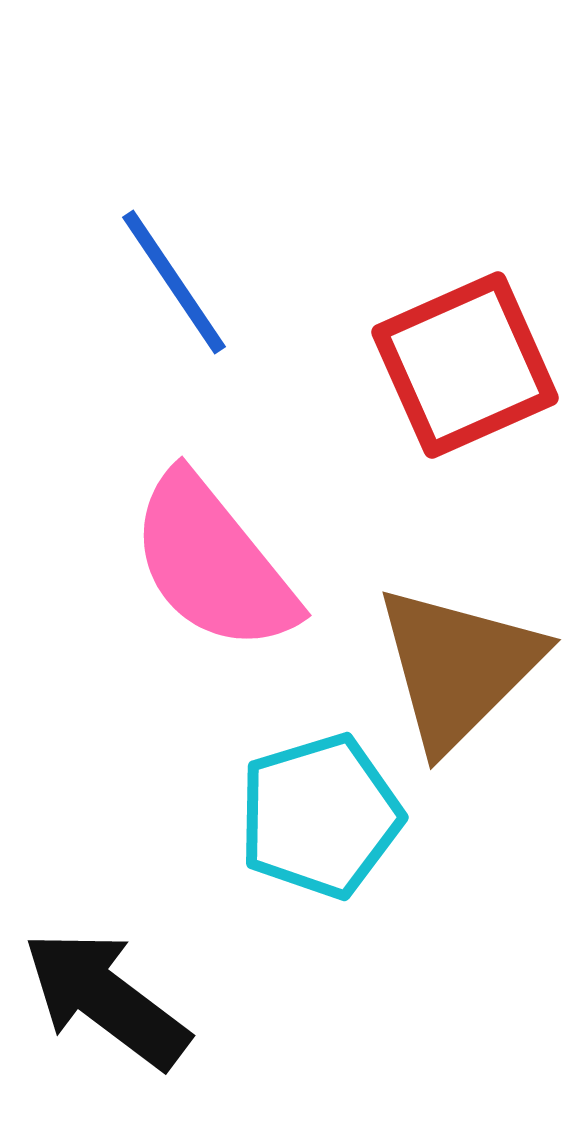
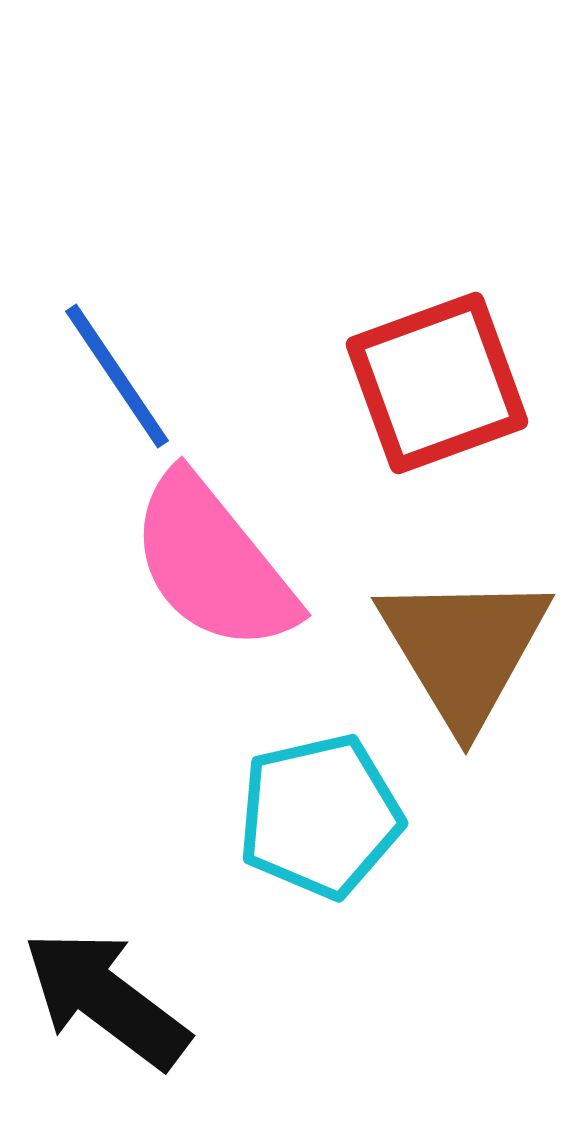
blue line: moved 57 px left, 94 px down
red square: moved 28 px left, 18 px down; rotated 4 degrees clockwise
brown triangle: moved 6 px right, 18 px up; rotated 16 degrees counterclockwise
cyan pentagon: rotated 4 degrees clockwise
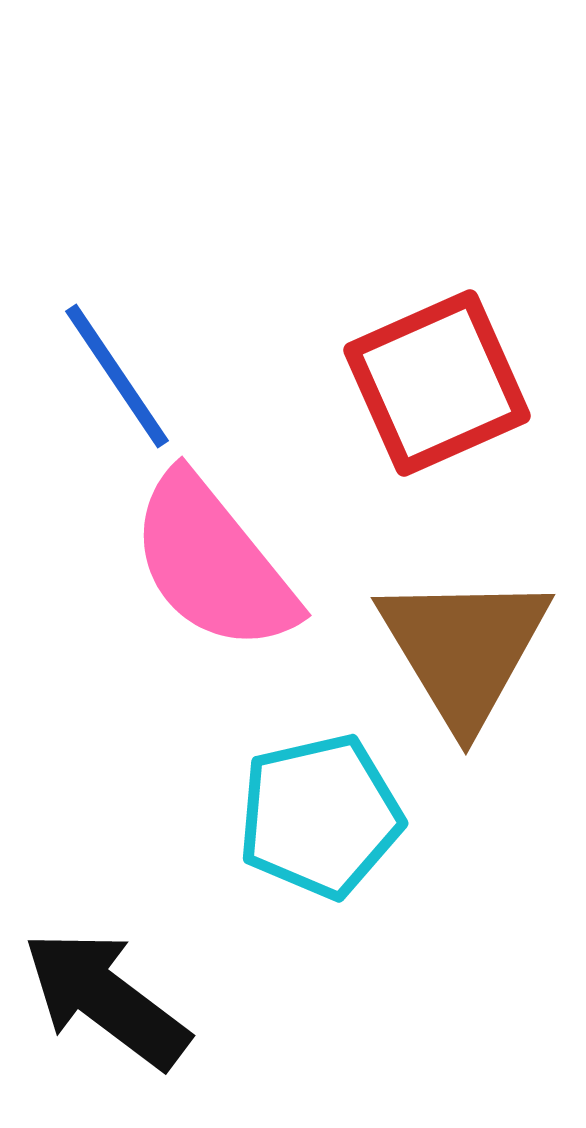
red square: rotated 4 degrees counterclockwise
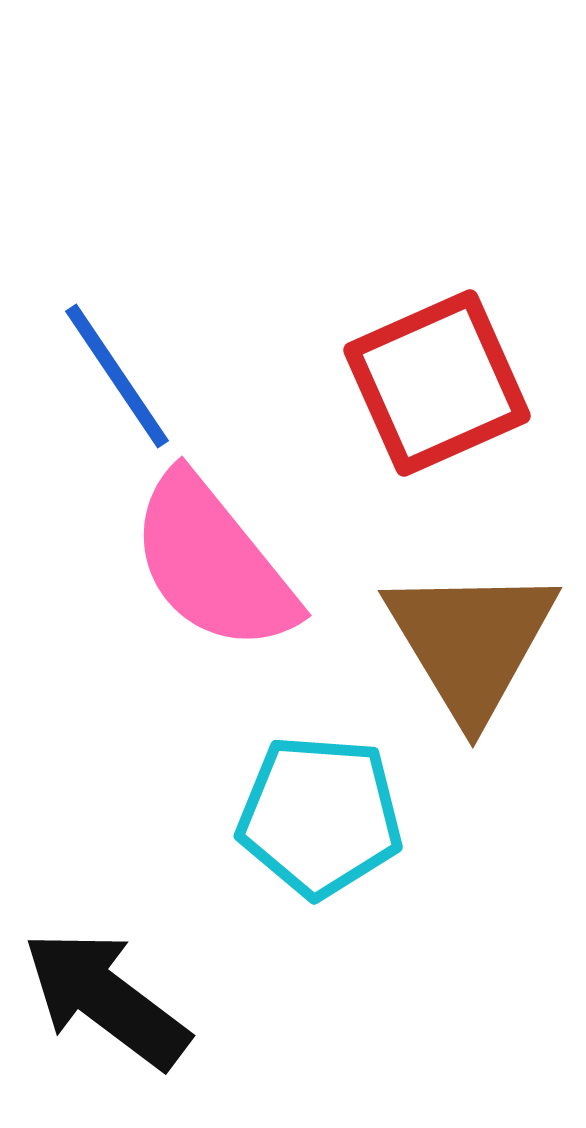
brown triangle: moved 7 px right, 7 px up
cyan pentagon: rotated 17 degrees clockwise
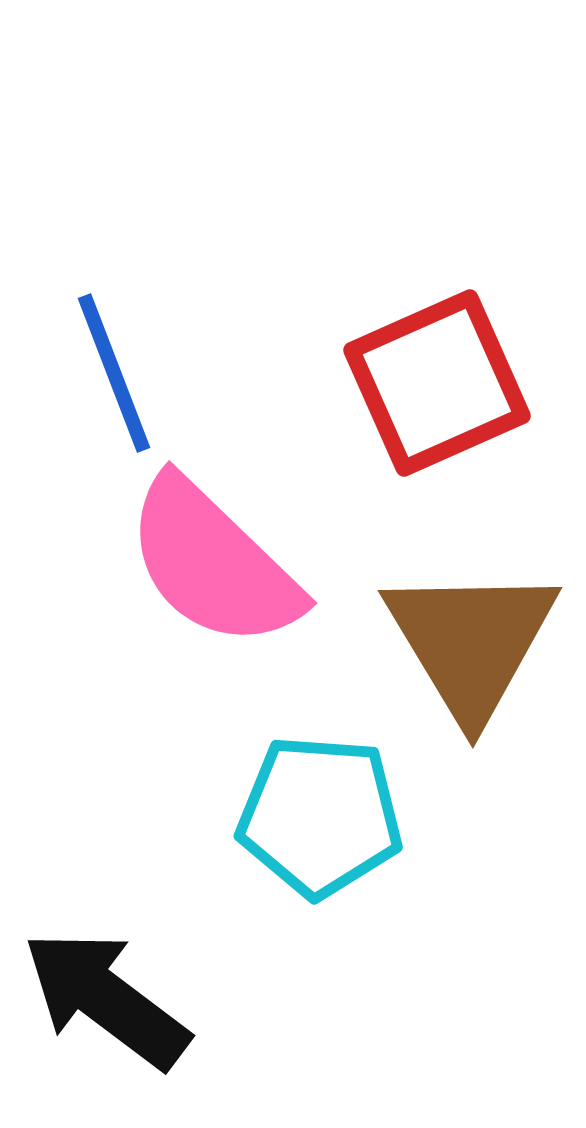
blue line: moved 3 px left, 3 px up; rotated 13 degrees clockwise
pink semicircle: rotated 7 degrees counterclockwise
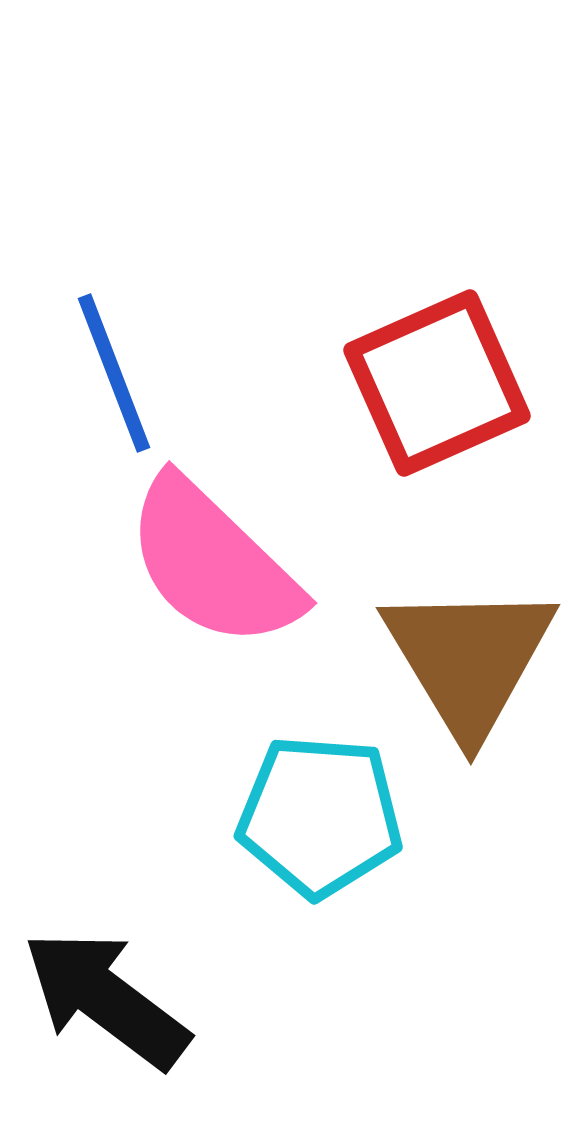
brown triangle: moved 2 px left, 17 px down
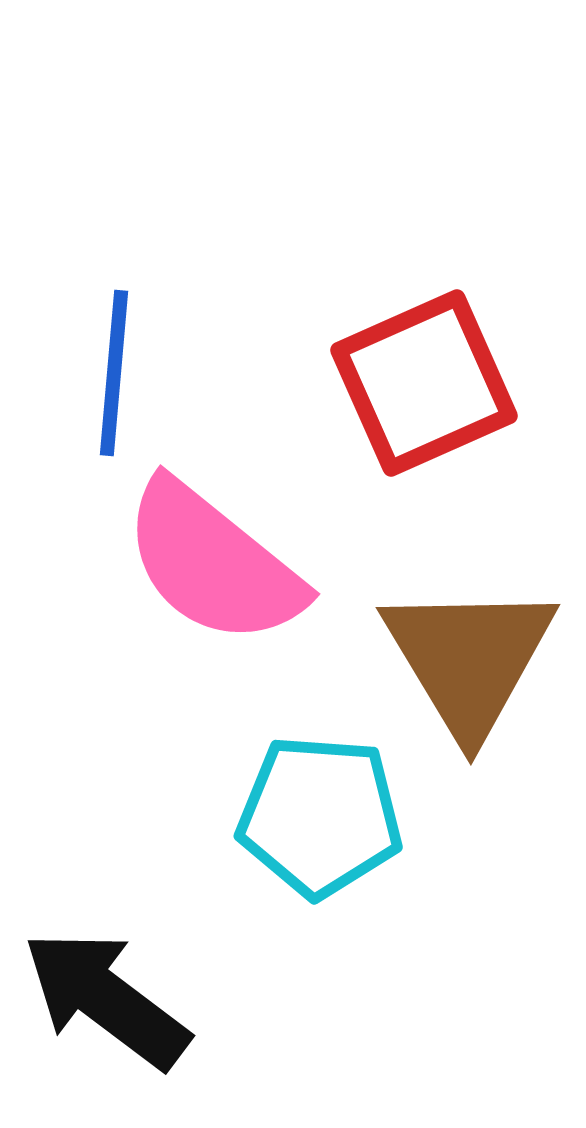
blue line: rotated 26 degrees clockwise
red square: moved 13 px left
pink semicircle: rotated 5 degrees counterclockwise
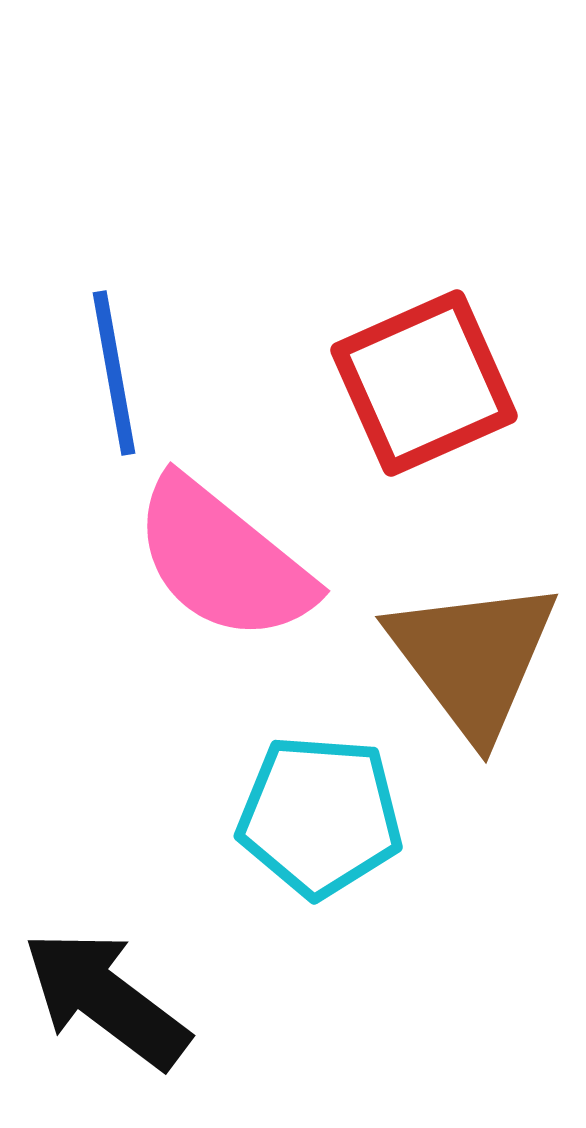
blue line: rotated 15 degrees counterclockwise
pink semicircle: moved 10 px right, 3 px up
brown triangle: moved 4 px right, 1 px up; rotated 6 degrees counterclockwise
